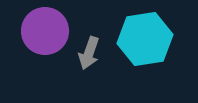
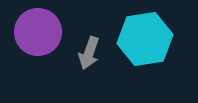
purple circle: moved 7 px left, 1 px down
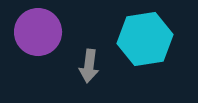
gray arrow: moved 13 px down; rotated 12 degrees counterclockwise
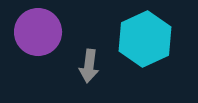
cyan hexagon: rotated 16 degrees counterclockwise
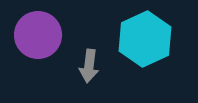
purple circle: moved 3 px down
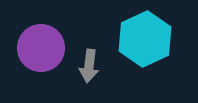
purple circle: moved 3 px right, 13 px down
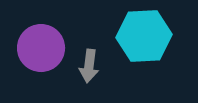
cyan hexagon: moved 1 px left, 3 px up; rotated 22 degrees clockwise
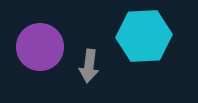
purple circle: moved 1 px left, 1 px up
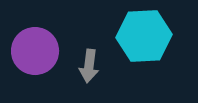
purple circle: moved 5 px left, 4 px down
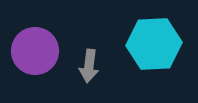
cyan hexagon: moved 10 px right, 8 px down
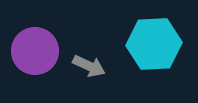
gray arrow: rotated 72 degrees counterclockwise
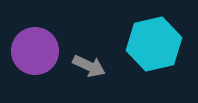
cyan hexagon: rotated 10 degrees counterclockwise
